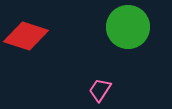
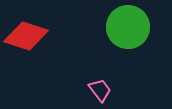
pink trapezoid: rotated 110 degrees clockwise
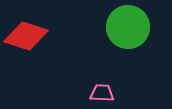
pink trapezoid: moved 2 px right, 3 px down; rotated 50 degrees counterclockwise
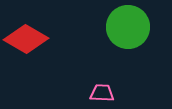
red diamond: moved 3 px down; rotated 12 degrees clockwise
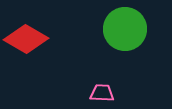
green circle: moved 3 px left, 2 px down
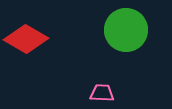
green circle: moved 1 px right, 1 px down
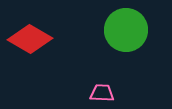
red diamond: moved 4 px right
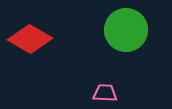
pink trapezoid: moved 3 px right
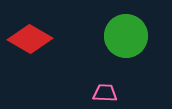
green circle: moved 6 px down
